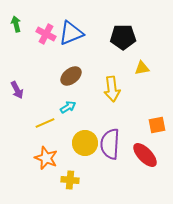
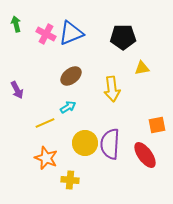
red ellipse: rotated 8 degrees clockwise
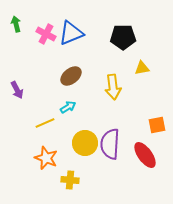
yellow arrow: moved 1 px right, 2 px up
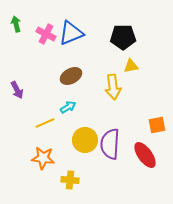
yellow triangle: moved 11 px left, 2 px up
brown ellipse: rotated 10 degrees clockwise
yellow circle: moved 3 px up
orange star: moved 3 px left; rotated 15 degrees counterclockwise
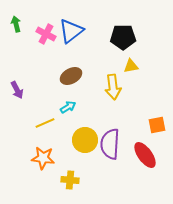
blue triangle: moved 2 px up; rotated 16 degrees counterclockwise
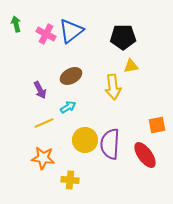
purple arrow: moved 23 px right
yellow line: moved 1 px left
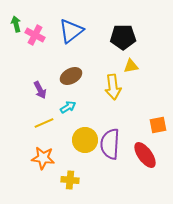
pink cross: moved 11 px left, 1 px down
orange square: moved 1 px right
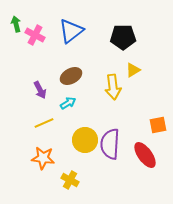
yellow triangle: moved 2 px right, 4 px down; rotated 21 degrees counterclockwise
cyan arrow: moved 4 px up
yellow cross: rotated 24 degrees clockwise
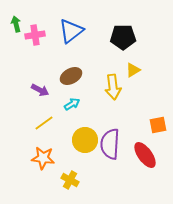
pink cross: rotated 36 degrees counterclockwise
purple arrow: rotated 36 degrees counterclockwise
cyan arrow: moved 4 px right, 1 px down
yellow line: rotated 12 degrees counterclockwise
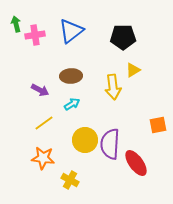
brown ellipse: rotated 25 degrees clockwise
red ellipse: moved 9 px left, 8 px down
